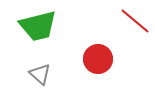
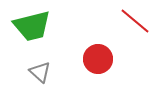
green trapezoid: moved 6 px left
gray triangle: moved 2 px up
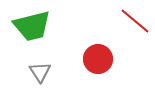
gray triangle: rotated 15 degrees clockwise
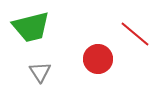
red line: moved 13 px down
green trapezoid: moved 1 px left, 1 px down
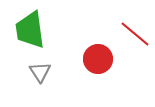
green trapezoid: moved 1 px left, 3 px down; rotated 96 degrees clockwise
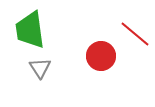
red circle: moved 3 px right, 3 px up
gray triangle: moved 4 px up
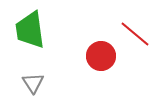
gray triangle: moved 7 px left, 15 px down
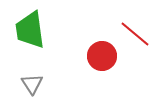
red circle: moved 1 px right
gray triangle: moved 1 px left, 1 px down
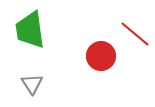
red circle: moved 1 px left
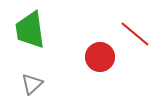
red circle: moved 1 px left, 1 px down
gray triangle: rotated 20 degrees clockwise
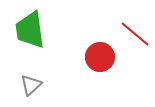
gray triangle: moved 1 px left, 1 px down
